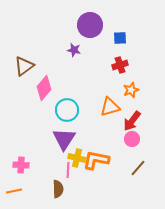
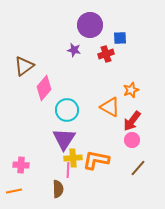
red cross: moved 14 px left, 11 px up
orange triangle: rotated 45 degrees clockwise
pink circle: moved 1 px down
yellow cross: moved 4 px left; rotated 18 degrees counterclockwise
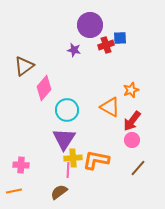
red cross: moved 9 px up
brown semicircle: moved 1 px right, 3 px down; rotated 126 degrees counterclockwise
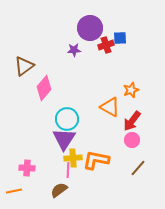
purple circle: moved 3 px down
purple star: rotated 16 degrees counterclockwise
cyan circle: moved 9 px down
pink cross: moved 6 px right, 3 px down
brown semicircle: moved 2 px up
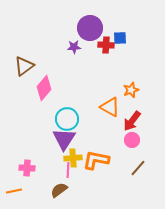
red cross: rotated 21 degrees clockwise
purple star: moved 3 px up
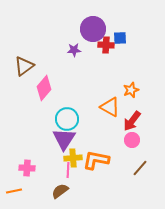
purple circle: moved 3 px right, 1 px down
purple star: moved 3 px down
brown line: moved 2 px right
brown semicircle: moved 1 px right, 1 px down
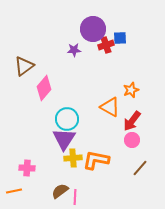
red cross: rotated 21 degrees counterclockwise
pink line: moved 7 px right, 27 px down
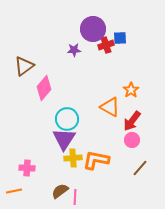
orange star: rotated 14 degrees counterclockwise
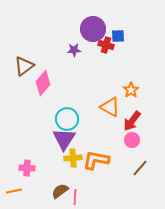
blue square: moved 2 px left, 2 px up
red cross: rotated 35 degrees clockwise
pink diamond: moved 1 px left, 5 px up
